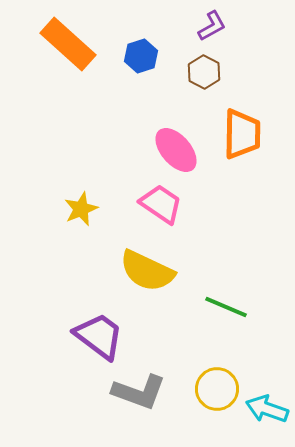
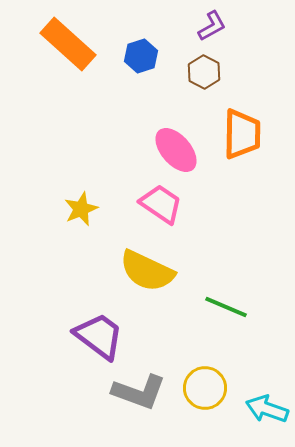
yellow circle: moved 12 px left, 1 px up
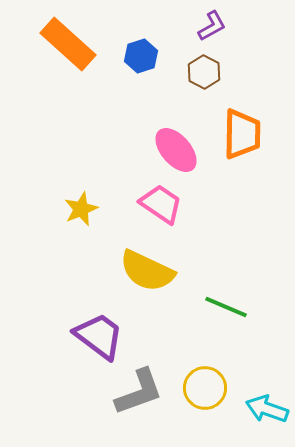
gray L-shape: rotated 40 degrees counterclockwise
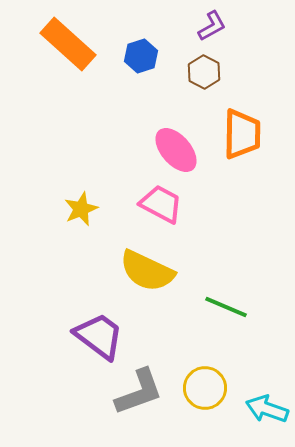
pink trapezoid: rotated 6 degrees counterclockwise
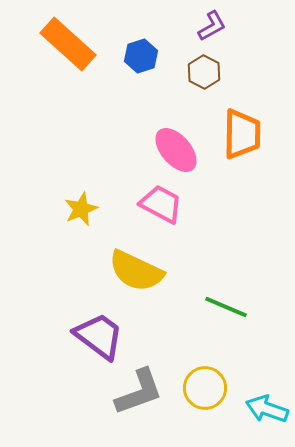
yellow semicircle: moved 11 px left
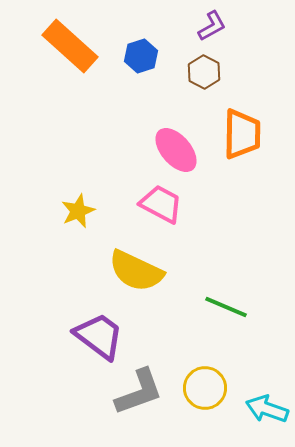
orange rectangle: moved 2 px right, 2 px down
yellow star: moved 3 px left, 2 px down
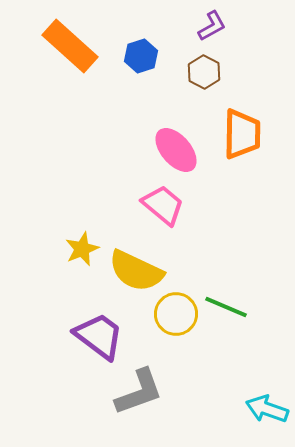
pink trapezoid: moved 2 px right, 1 px down; rotated 12 degrees clockwise
yellow star: moved 4 px right, 38 px down
yellow circle: moved 29 px left, 74 px up
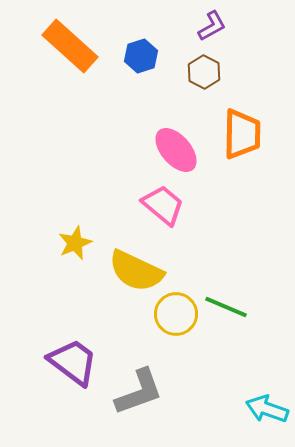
yellow star: moved 7 px left, 6 px up
purple trapezoid: moved 26 px left, 26 px down
